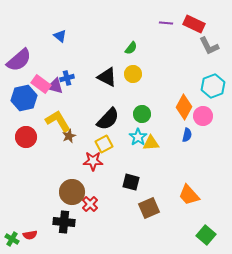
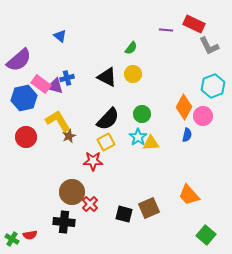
purple line: moved 7 px down
yellow square: moved 2 px right, 2 px up
black square: moved 7 px left, 32 px down
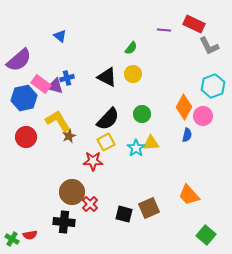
purple line: moved 2 px left
cyan star: moved 2 px left, 11 px down
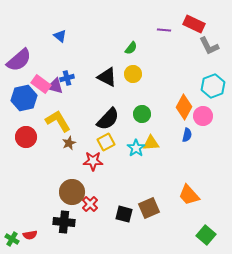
brown star: moved 7 px down
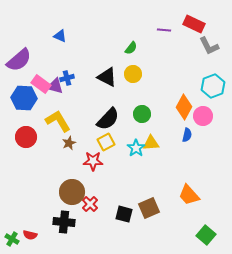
blue triangle: rotated 16 degrees counterclockwise
blue hexagon: rotated 15 degrees clockwise
red semicircle: rotated 24 degrees clockwise
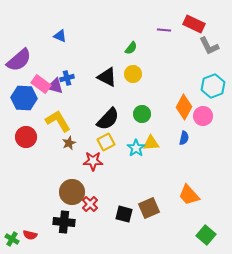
blue semicircle: moved 3 px left, 3 px down
